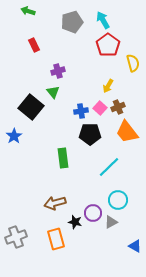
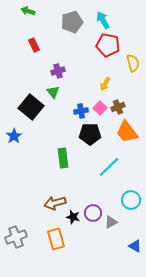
red pentagon: rotated 25 degrees counterclockwise
yellow arrow: moved 3 px left, 2 px up
cyan circle: moved 13 px right
black star: moved 2 px left, 5 px up
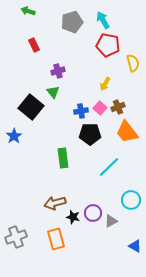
gray triangle: moved 1 px up
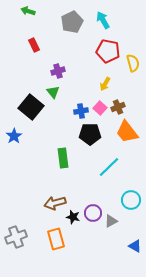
gray pentagon: rotated 10 degrees counterclockwise
red pentagon: moved 6 px down
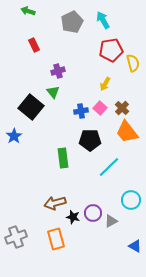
red pentagon: moved 3 px right, 1 px up; rotated 20 degrees counterclockwise
brown cross: moved 4 px right, 1 px down; rotated 24 degrees counterclockwise
black pentagon: moved 6 px down
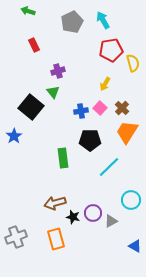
orange trapezoid: rotated 70 degrees clockwise
